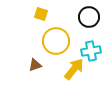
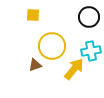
yellow square: moved 8 px left, 1 px down; rotated 16 degrees counterclockwise
yellow circle: moved 4 px left, 5 px down
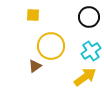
yellow circle: moved 1 px left
cyan cross: rotated 24 degrees counterclockwise
brown triangle: moved 1 px down; rotated 16 degrees counterclockwise
yellow arrow: moved 11 px right, 8 px down; rotated 15 degrees clockwise
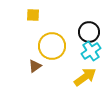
black circle: moved 15 px down
yellow circle: moved 1 px right
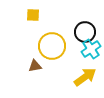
black circle: moved 4 px left
cyan cross: moved 2 px up
brown triangle: rotated 24 degrees clockwise
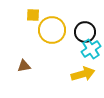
yellow circle: moved 16 px up
brown triangle: moved 11 px left
yellow arrow: moved 2 px left, 3 px up; rotated 20 degrees clockwise
